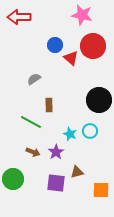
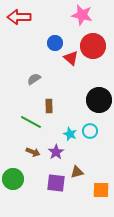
blue circle: moved 2 px up
brown rectangle: moved 1 px down
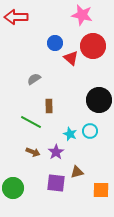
red arrow: moved 3 px left
green circle: moved 9 px down
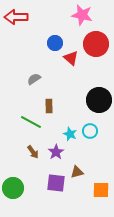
red circle: moved 3 px right, 2 px up
brown arrow: rotated 32 degrees clockwise
